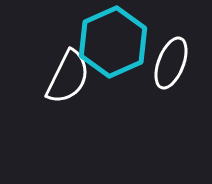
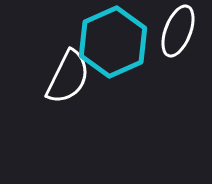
white ellipse: moved 7 px right, 32 px up
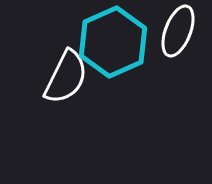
white semicircle: moved 2 px left
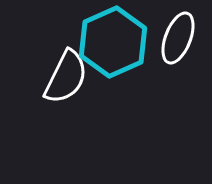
white ellipse: moved 7 px down
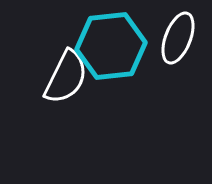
cyan hexagon: moved 2 px left, 4 px down; rotated 18 degrees clockwise
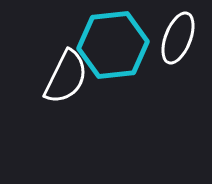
cyan hexagon: moved 2 px right, 1 px up
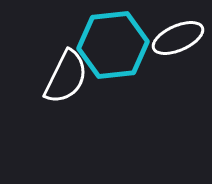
white ellipse: rotated 45 degrees clockwise
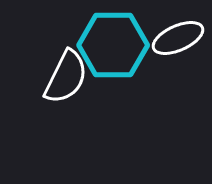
cyan hexagon: rotated 6 degrees clockwise
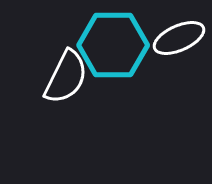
white ellipse: moved 1 px right
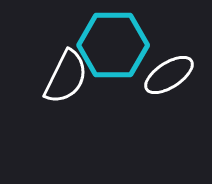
white ellipse: moved 10 px left, 37 px down; rotated 9 degrees counterclockwise
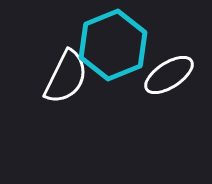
cyan hexagon: rotated 22 degrees counterclockwise
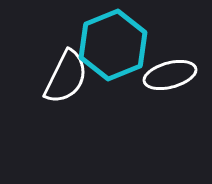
white ellipse: moved 1 px right; rotated 18 degrees clockwise
